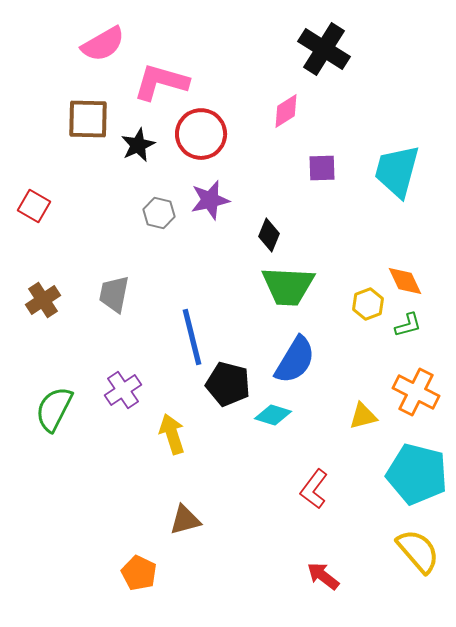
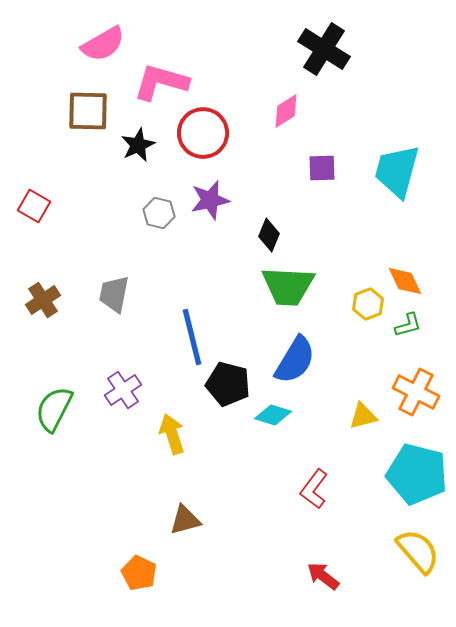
brown square: moved 8 px up
red circle: moved 2 px right, 1 px up
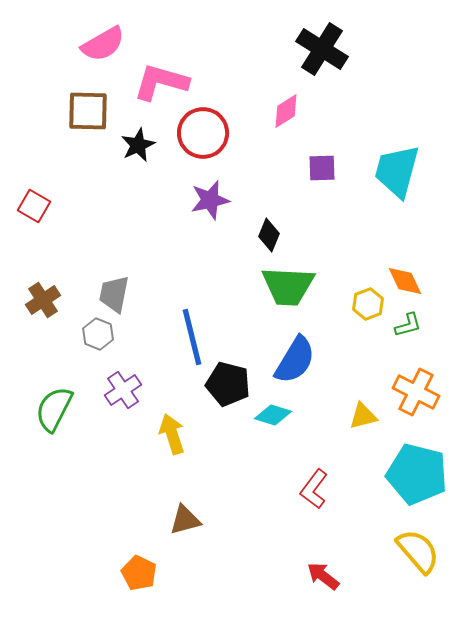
black cross: moved 2 px left
gray hexagon: moved 61 px left, 121 px down; rotated 8 degrees clockwise
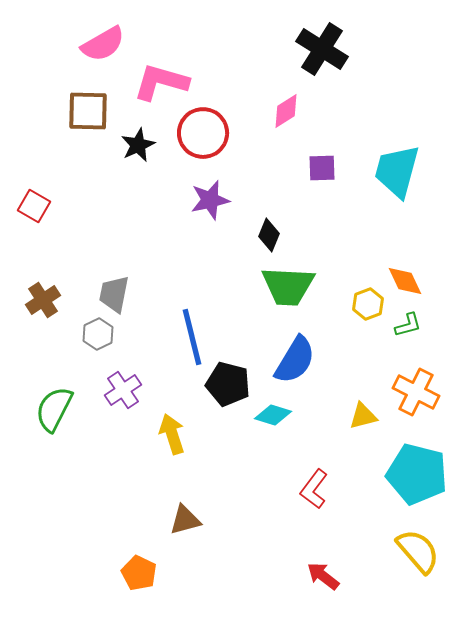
gray hexagon: rotated 12 degrees clockwise
